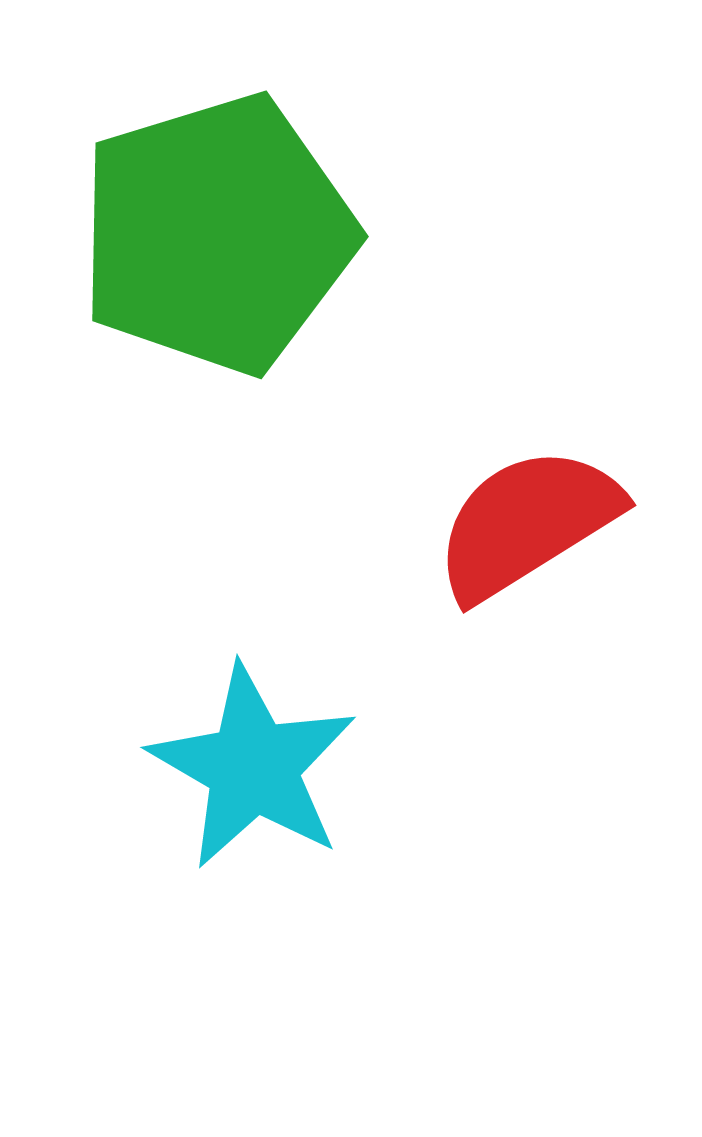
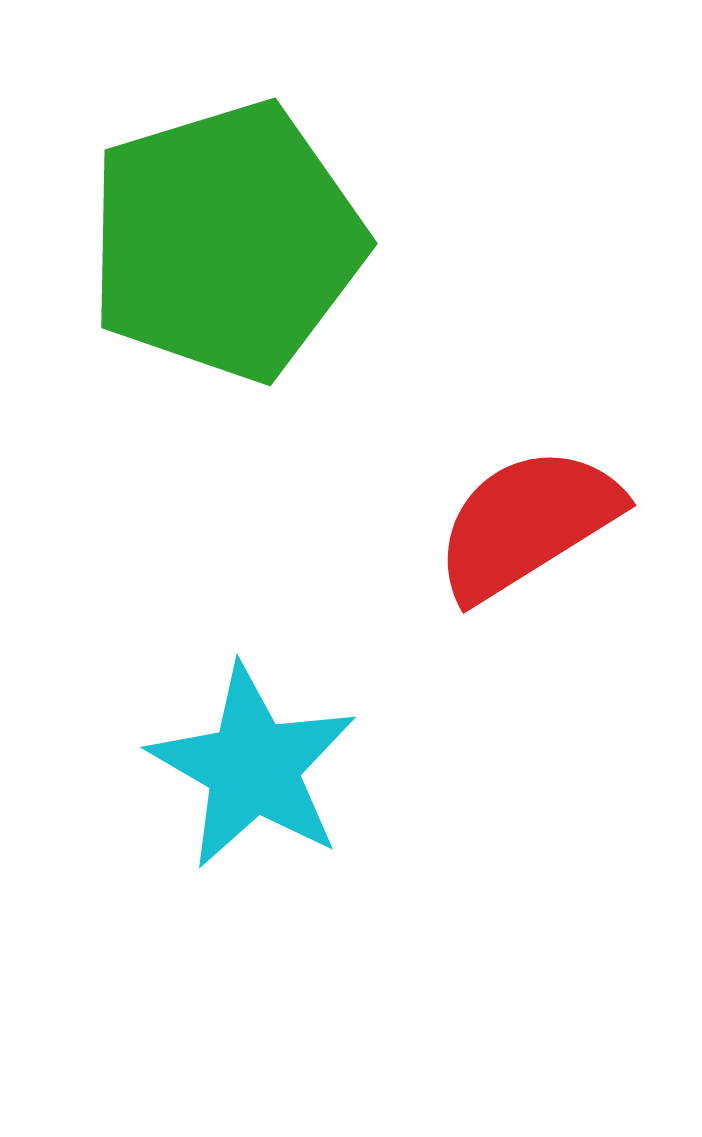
green pentagon: moved 9 px right, 7 px down
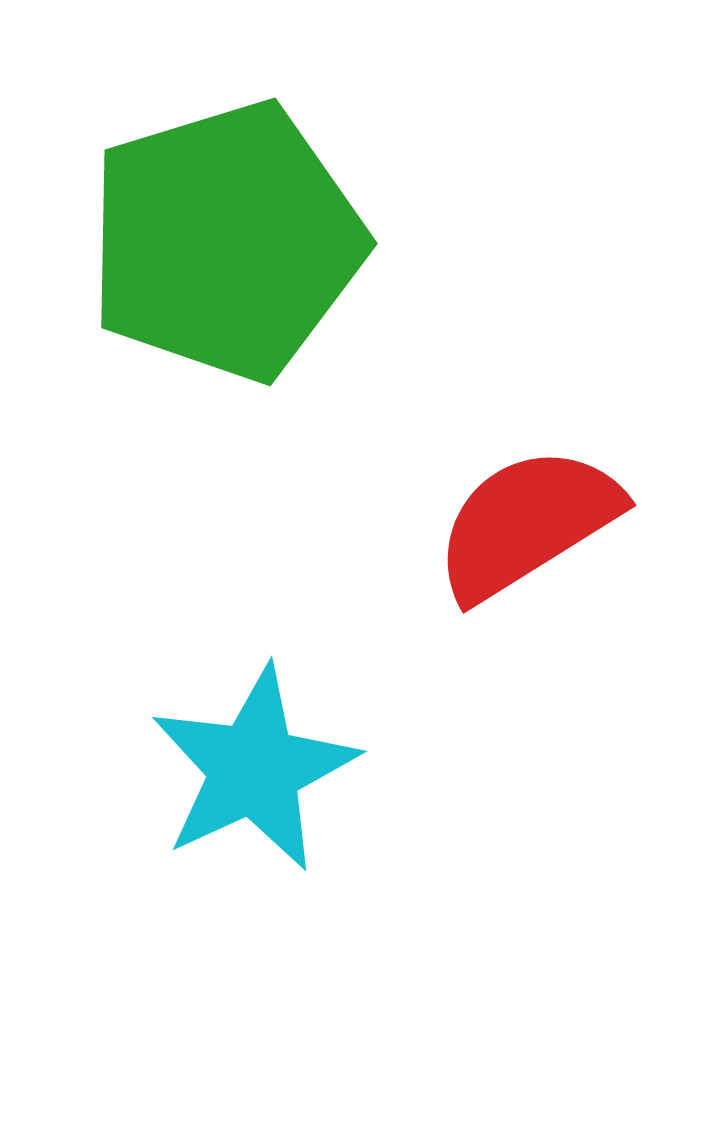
cyan star: moved 1 px right, 2 px down; rotated 17 degrees clockwise
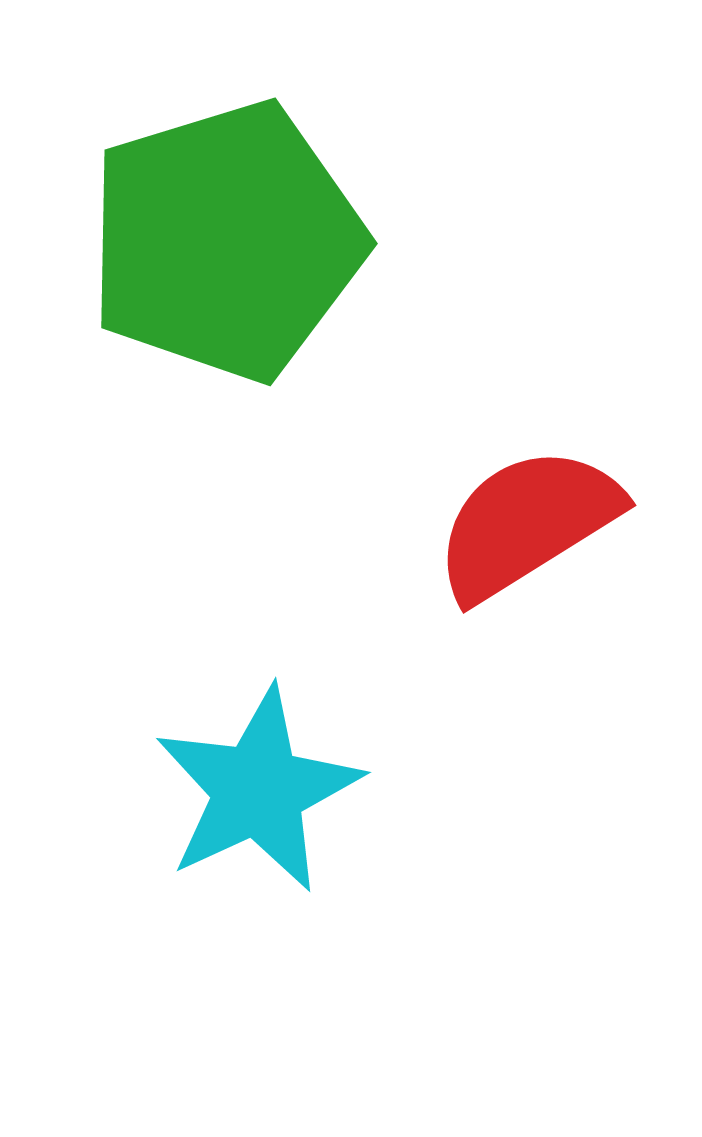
cyan star: moved 4 px right, 21 px down
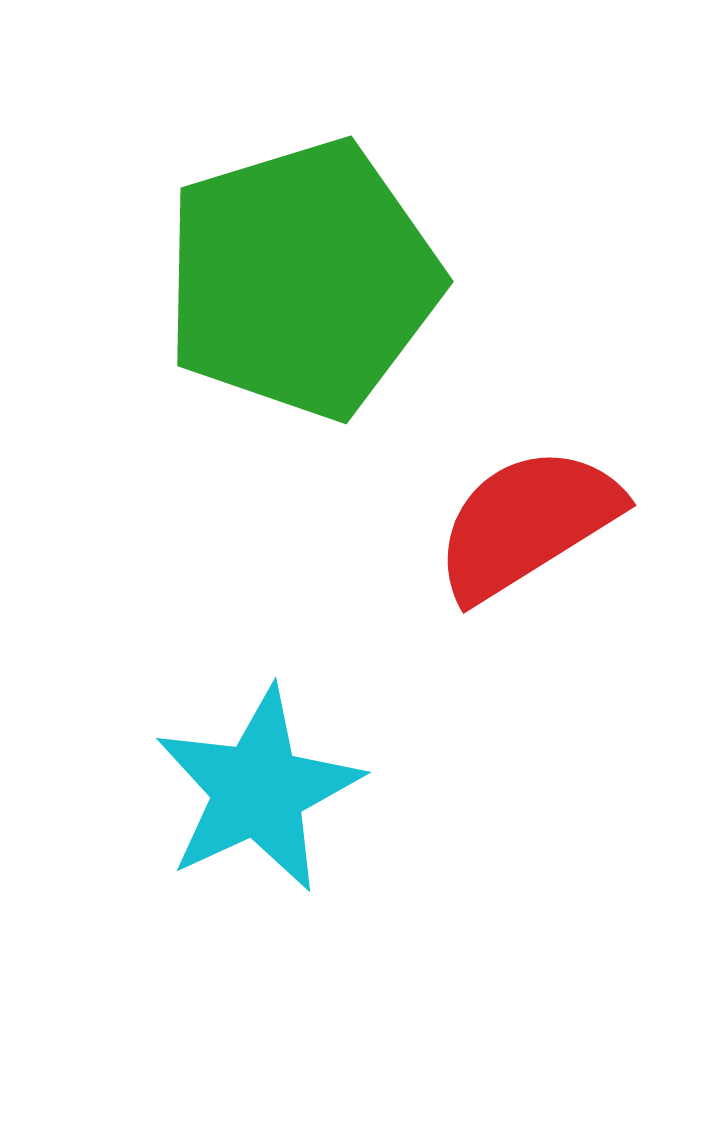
green pentagon: moved 76 px right, 38 px down
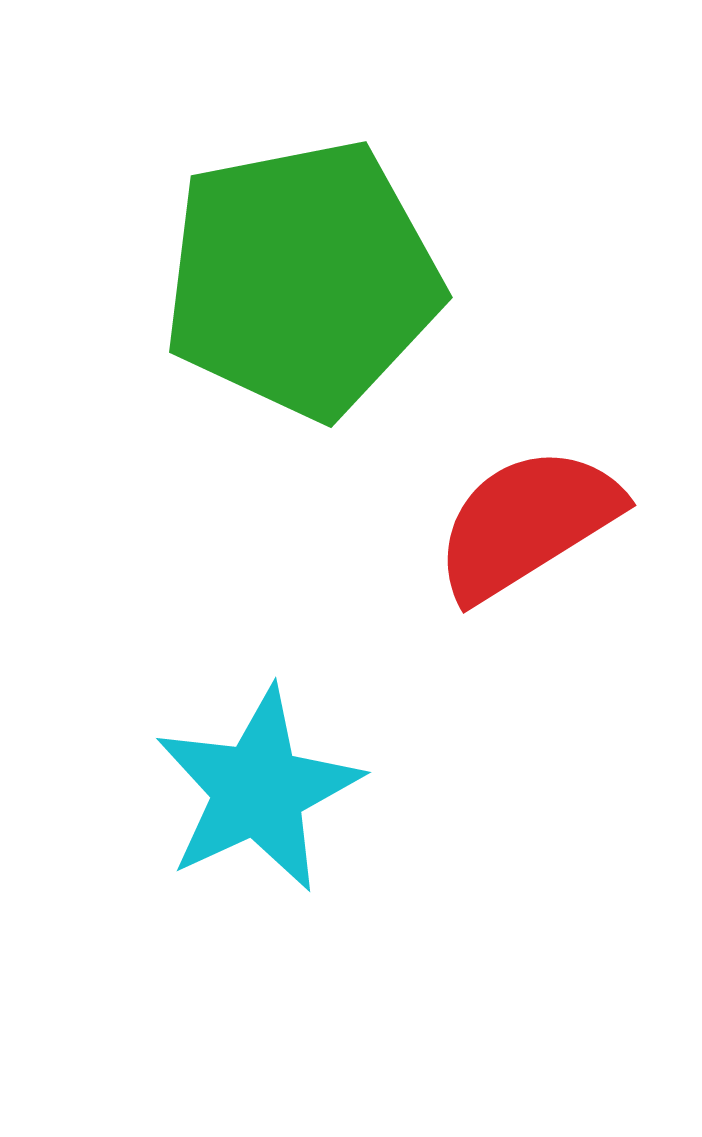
green pentagon: rotated 6 degrees clockwise
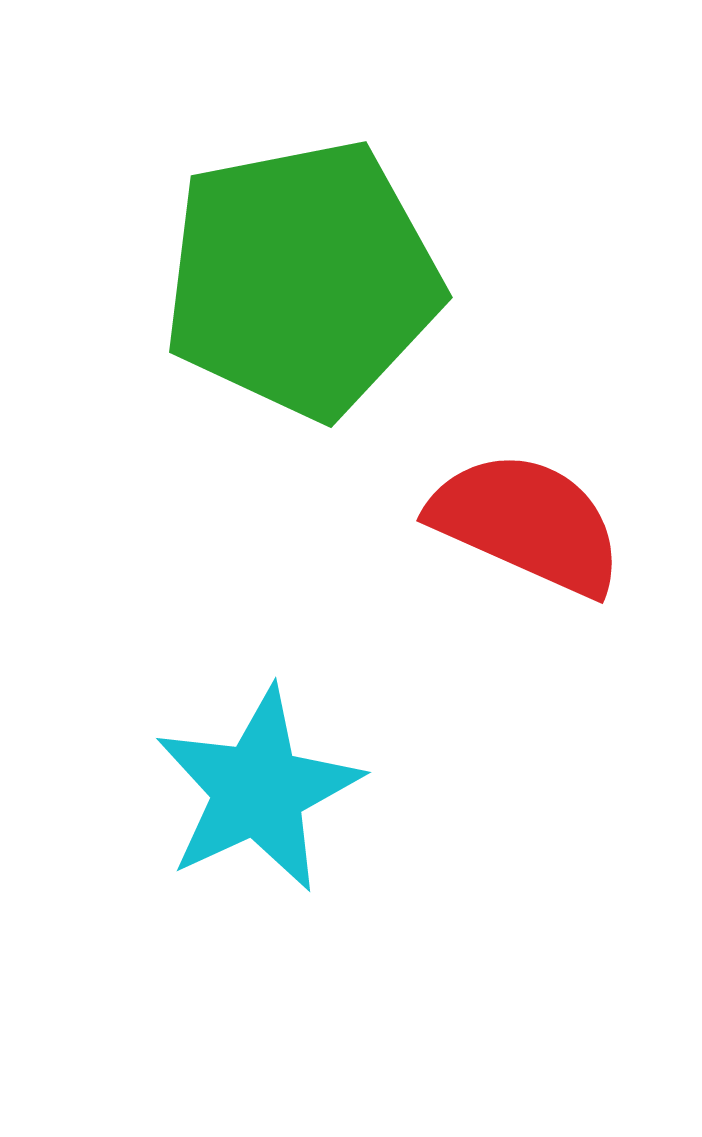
red semicircle: rotated 56 degrees clockwise
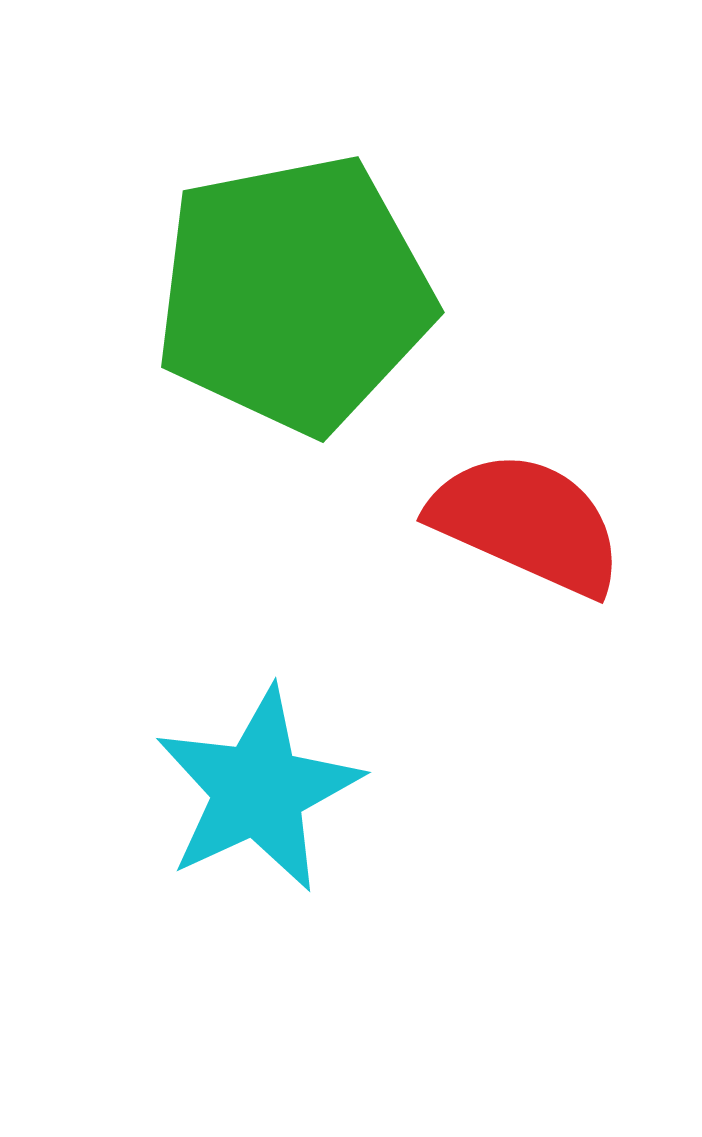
green pentagon: moved 8 px left, 15 px down
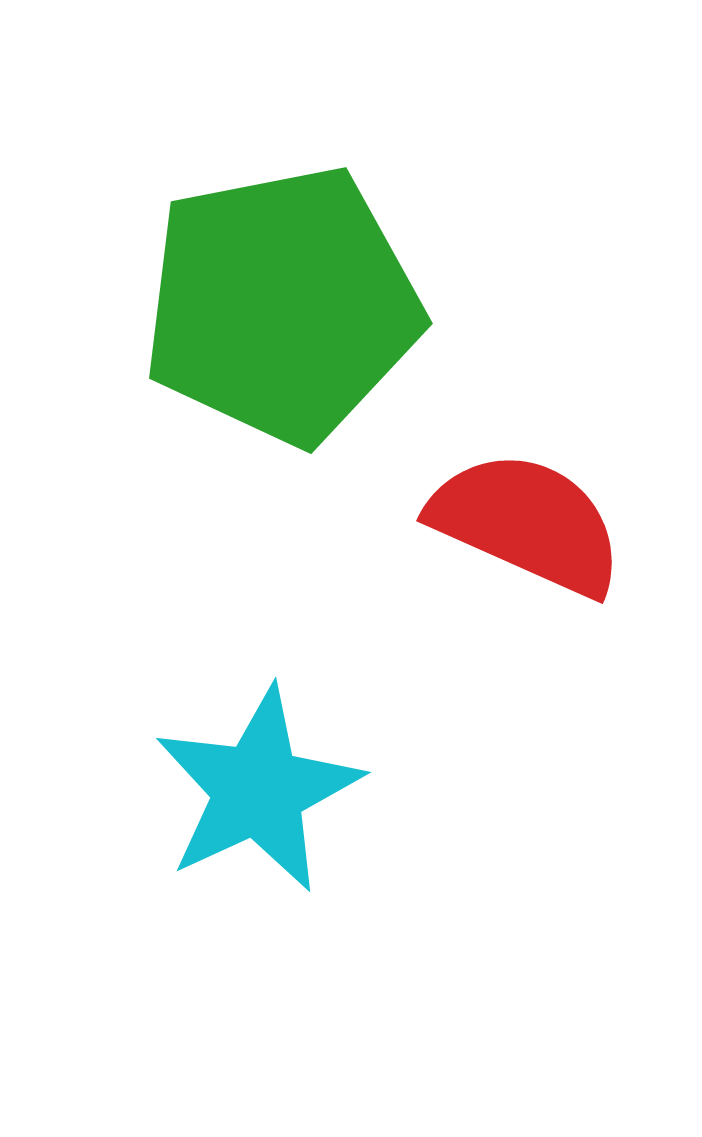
green pentagon: moved 12 px left, 11 px down
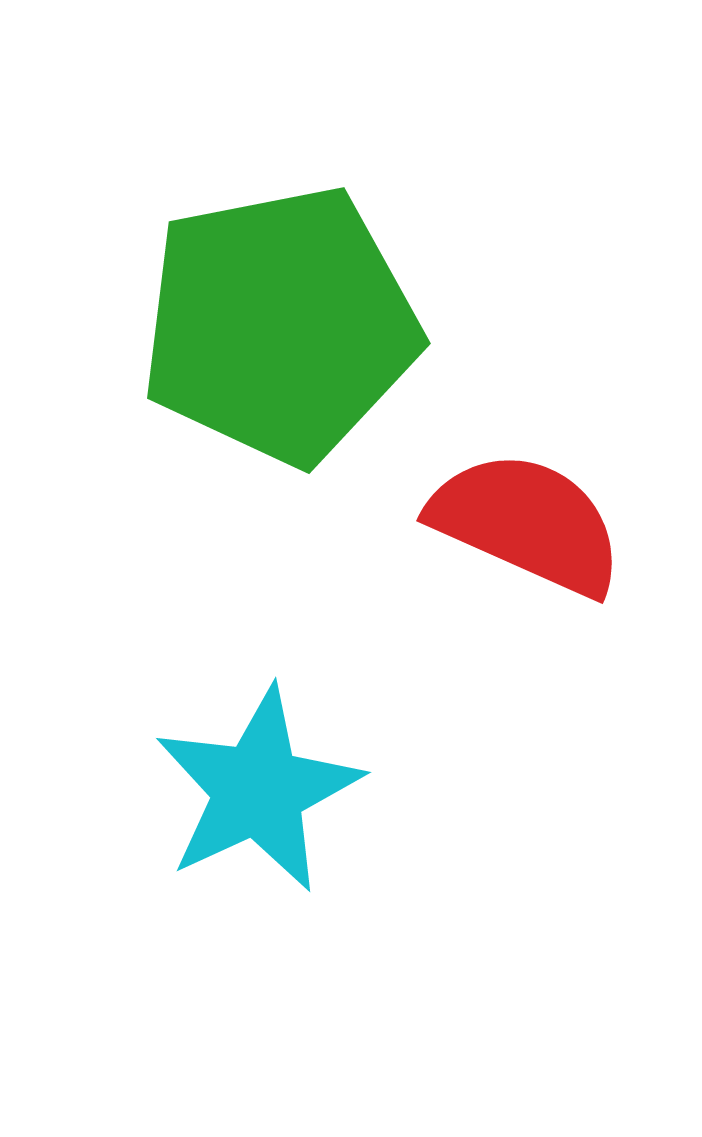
green pentagon: moved 2 px left, 20 px down
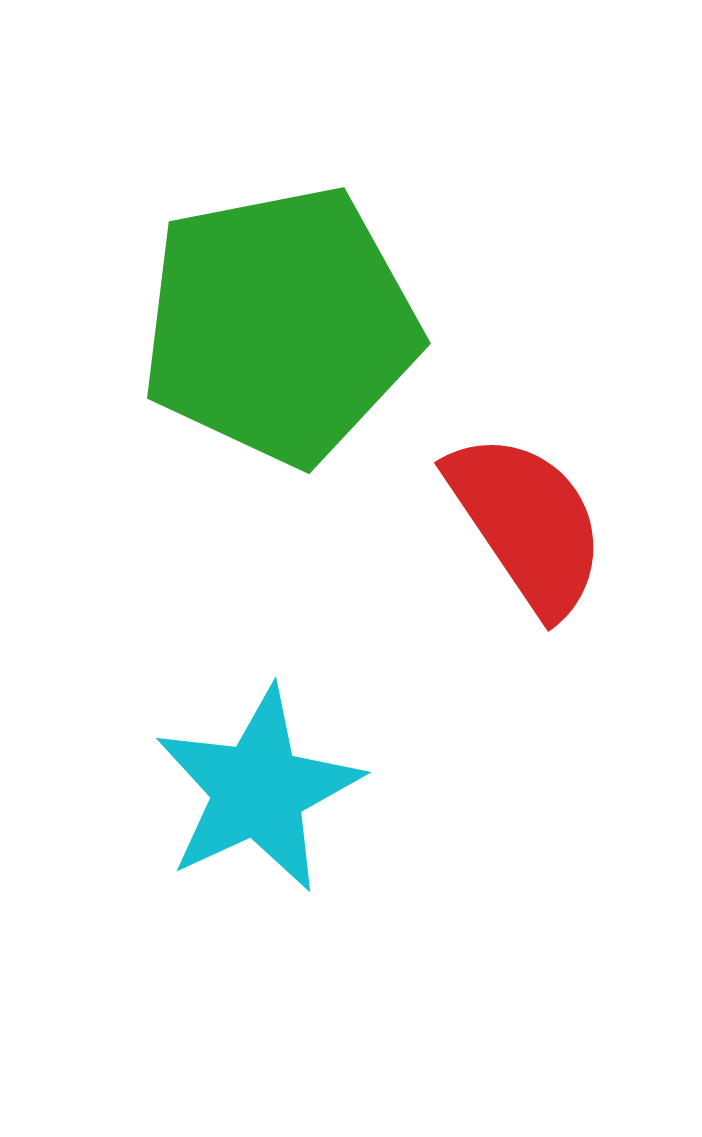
red semicircle: rotated 32 degrees clockwise
